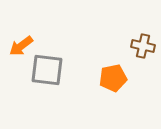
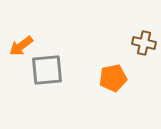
brown cross: moved 1 px right, 3 px up
gray square: rotated 12 degrees counterclockwise
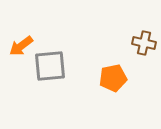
gray square: moved 3 px right, 4 px up
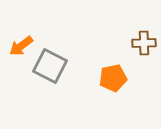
brown cross: rotated 15 degrees counterclockwise
gray square: rotated 32 degrees clockwise
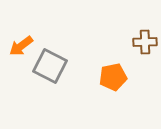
brown cross: moved 1 px right, 1 px up
orange pentagon: moved 1 px up
